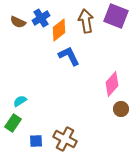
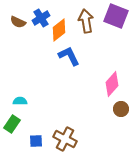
cyan semicircle: rotated 32 degrees clockwise
green rectangle: moved 1 px left, 1 px down
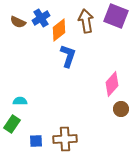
blue L-shape: moved 1 px left; rotated 45 degrees clockwise
brown cross: rotated 30 degrees counterclockwise
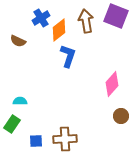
brown semicircle: moved 19 px down
brown circle: moved 7 px down
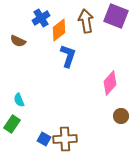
pink diamond: moved 2 px left, 1 px up
cyan semicircle: moved 1 px left, 1 px up; rotated 112 degrees counterclockwise
blue square: moved 8 px right, 2 px up; rotated 32 degrees clockwise
